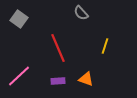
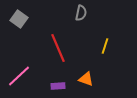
gray semicircle: rotated 126 degrees counterclockwise
purple rectangle: moved 5 px down
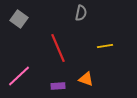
yellow line: rotated 63 degrees clockwise
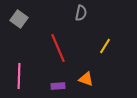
yellow line: rotated 49 degrees counterclockwise
pink line: rotated 45 degrees counterclockwise
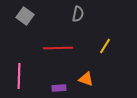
gray semicircle: moved 3 px left, 1 px down
gray square: moved 6 px right, 3 px up
red line: rotated 68 degrees counterclockwise
purple rectangle: moved 1 px right, 2 px down
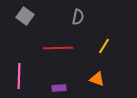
gray semicircle: moved 3 px down
yellow line: moved 1 px left
orange triangle: moved 11 px right
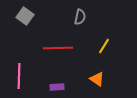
gray semicircle: moved 2 px right
orange triangle: rotated 14 degrees clockwise
purple rectangle: moved 2 px left, 1 px up
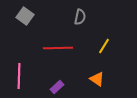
purple rectangle: rotated 40 degrees counterclockwise
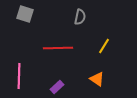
gray square: moved 2 px up; rotated 18 degrees counterclockwise
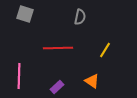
yellow line: moved 1 px right, 4 px down
orange triangle: moved 5 px left, 2 px down
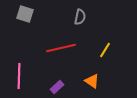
red line: moved 3 px right; rotated 12 degrees counterclockwise
